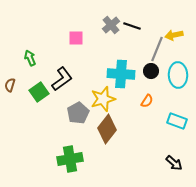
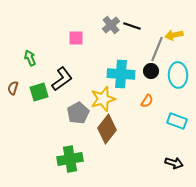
brown semicircle: moved 3 px right, 3 px down
green square: rotated 18 degrees clockwise
black arrow: rotated 24 degrees counterclockwise
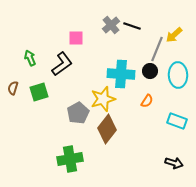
yellow arrow: rotated 30 degrees counterclockwise
black circle: moved 1 px left
black L-shape: moved 15 px up
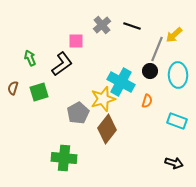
gray cross: moved 9 px left
pink square: moved 3 px down
cyan cross: moved 8 px down; rotated 24 degrees clockwise
orange semicircle: rotated 16 degrees counterclockwise
green cross: moved 6 px left, 1 px up; rotated 15 degrees clockwise
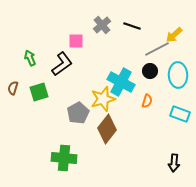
gray line: rotated 40 degrees clockwise
cyan rectangle: moved 3 px right, 7 px up
black arrow: rotated 78 degrees clockwise
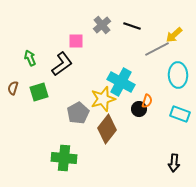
black circle: moved 11 px left, 38 px down
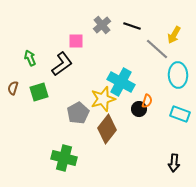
yellow arrow: rotated 18 degrees counterclockwise
gray line: rotated 70 degrees clockwise
green cross: rotated 10 degrees clockwise
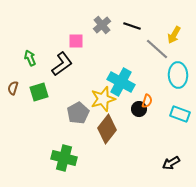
black arrow: moved 3 px left; rotated 54 degrees clockwise
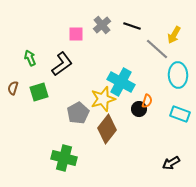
pink square: moved 7 px up
